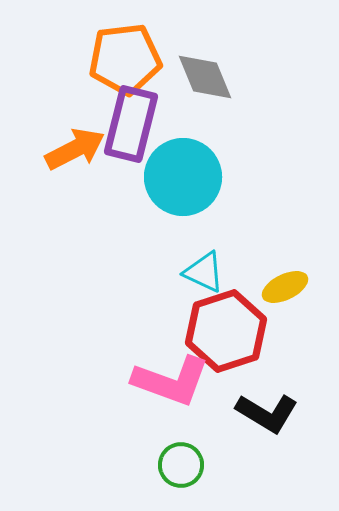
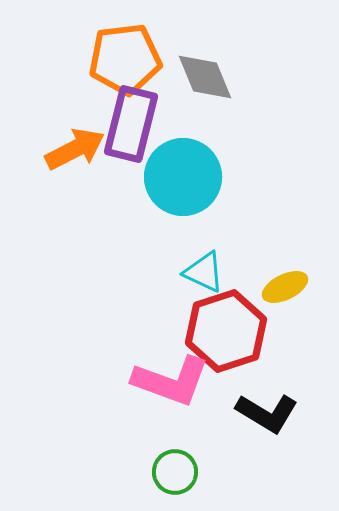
green circle: moved 6 px left, 7 px down
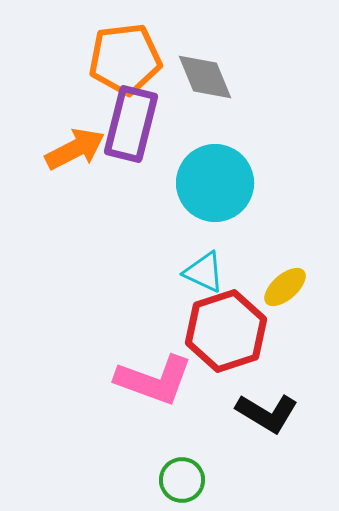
cyan circle: moved 32 px right, 6 px down
yellow ellipse: rotated 15 degrees counterclockwise
pink L-shape: moved 17 px left, 1 px up
green circle: moved 7 px right, 8 px down
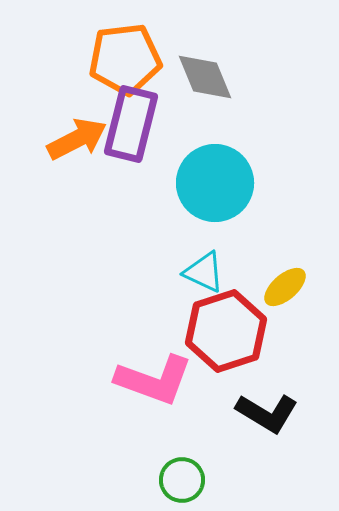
orange arrow: moved 2 px right, 10 px up
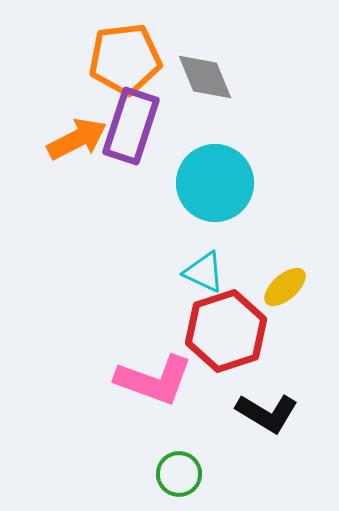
purple rectangle: moved 2 px down; rotated 4 degrees clockwise
green circle: moved 3 px left, 6 px up
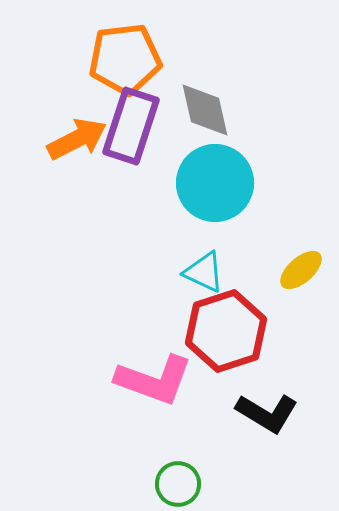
gray diamond: moved 33 px down; rotated 10 degrees clockwise
yellow ellipse: moved 16 px right, 17 px up
green circle: moved 1 px left, 10 px down
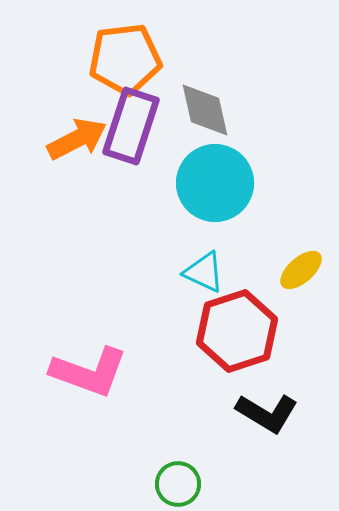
red hexagon: moved 11 px right
pink L-shape: moved 65 px left, 8 px up
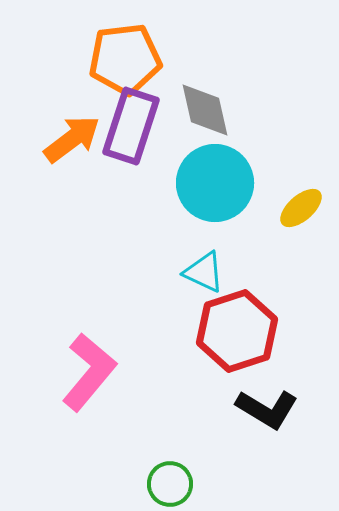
orange arrow: moved 5 px left; rotated 10 degrees counterclockwise
yellow ellipse: moved 62 px up
pink L-shape: rotated 70 degrees counterclockwise
black L-shape: moved 4 px up
green circle: moved 8 px left
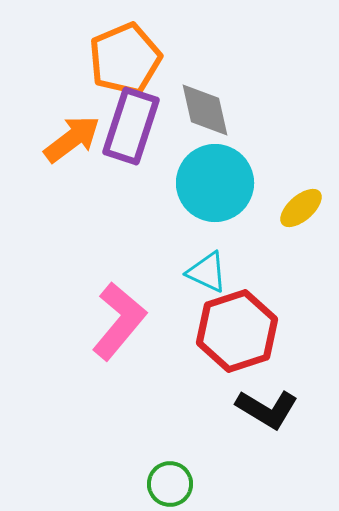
orange pentagon: rotated 16 degrees counterclockwise
cyan triangle: moved 3 px right
pink L-shape: moved 30 px right, 51 px up
